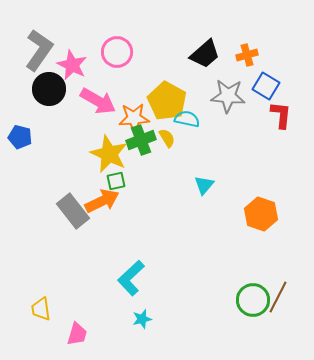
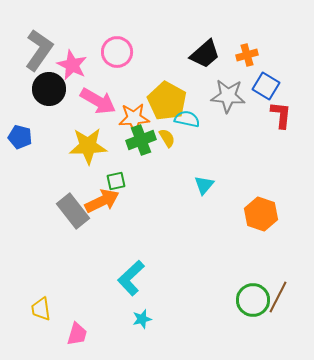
yellow star: moved 21 px left, 8 px up; rotated 27 degrees counterclockwise
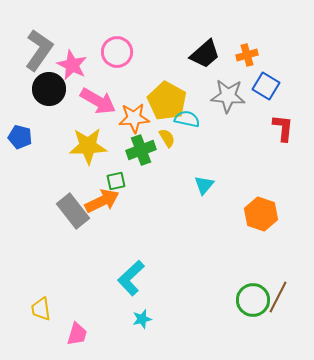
red L-shape: moved 2 px right, 13 px down
green cross: moved 10 px down
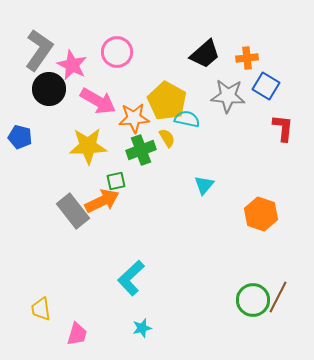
orange cross: moved 3 px down; rotated 10 degrees clockwise
cyan star: moved 9 px down
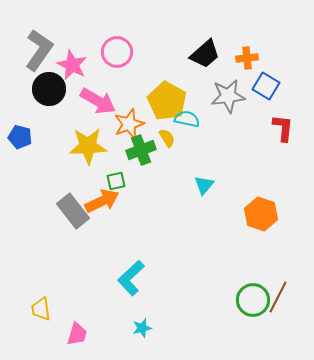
gray star: rotated 12 degrees counterclockwise
orange star: moved 5 px left, 6 px down; rotated 16 degrees counterclockwise
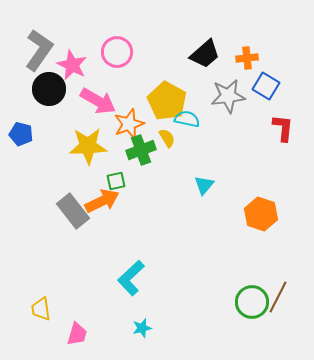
blue pentagon: moved 1 px right, 3 px up
green circle: moved 1 px left, 2 px down
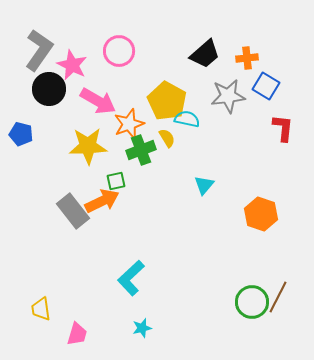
pink circle: moved 2 px right, 1 px up
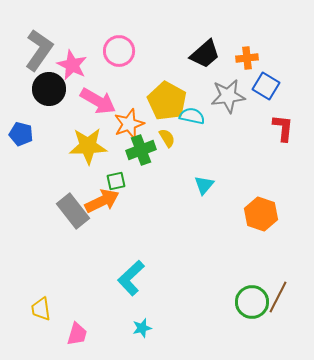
cyan semicircle: moved 5 px right, 3 px up
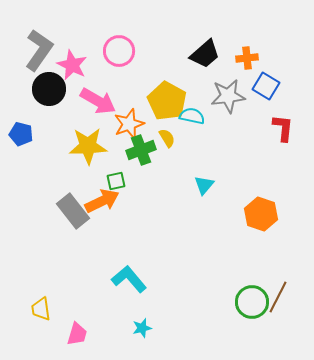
cyan L-shape: moved 2 px left, 1 px down; rotated 93 degrees clockwise
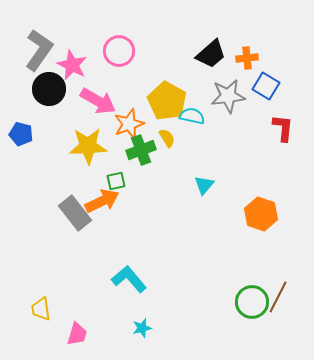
black trapezoid: moved 6 px right
gray rectangle: moved 2 px right, 2 px down
